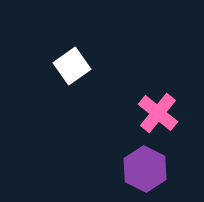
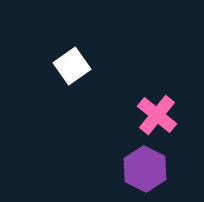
pink cross: moved 1 px left, 2 px down
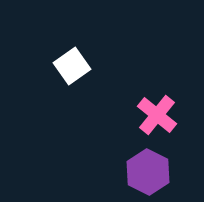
purple hexagon: moved 3 px right, 3 px down
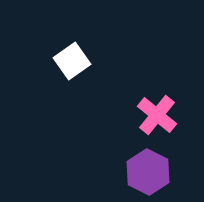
white square: moved 5 px up
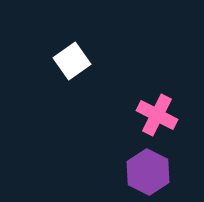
pink cross: rotated 12 degrees counterclockwise
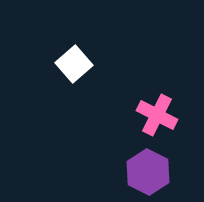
white square: moved 2 px right, 3 px down; rotated 6 degrees counterclockwise
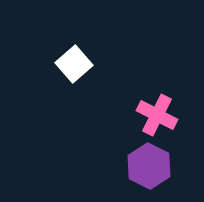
purple hexagon: moved 1 px right, 6 px up
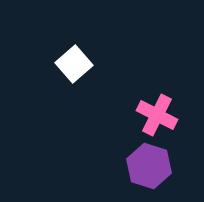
purple hexagon: rotated 9 degrees counterclockwise
